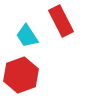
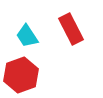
red rectangle: moved 10 px right, 8 px down
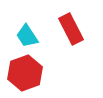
red hexagon: moved 4 px right, 2 px up
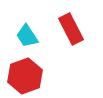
red hexagon: moved 3 px down
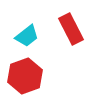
cyan trapezoid: rotated 95 degrees counterclockwise
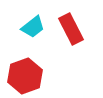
cyan trapezoid: moved 6 px right, 9 px up
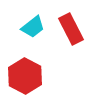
red hexagon: rotated 12 degrees counterclockwise
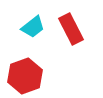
red hexagon: rotated 12 degrees clockwise
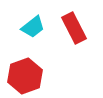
red rectangle: moved 3 px right, 1 px up
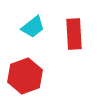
red rectangle: moved 6 px down; rotated 24 degrees clockwise
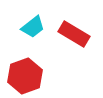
red rectangle: rotated 56 degrees counterclockwise
